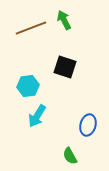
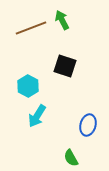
green arrow: moved 2 px left
black square: moved 1 px up
cyan hexagon: rotated 25 degrees counterclockwise
green semicircle: moved 1 px right, 2 px down
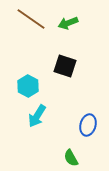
green arrow: moved 6 px right, 3 px down; rotated 84 degrees counterclockwise
brown line: moved 9 px up; rotated 56 degrees clockwise
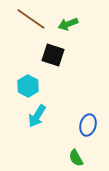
green arrow: moved 1 px down
black square: moved 12 px left, 11 px up
green semicircle: moved 5 px right
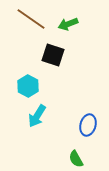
green semicircle: moved 1 px down
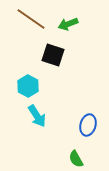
cyan arrow: rotated 65 degrees counterclockwise
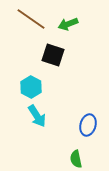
cyan hexagon: moved 3 px right, 1 px down
green semicircle: rotated 18 degrees clockwise
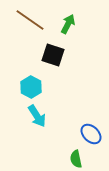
brown line: moved 1 px left, 1 px down
green arrow: rotated 138 degrees clockwise
blue ellipse: moved 3 px right, 9 px down; rotated 60 degrees counterclockwise
